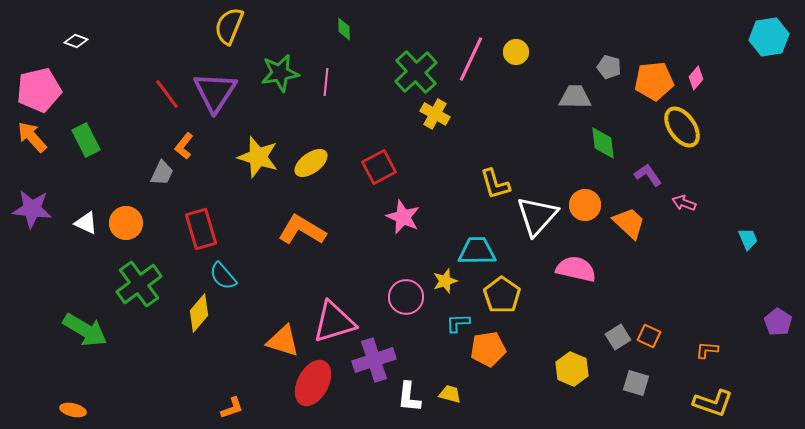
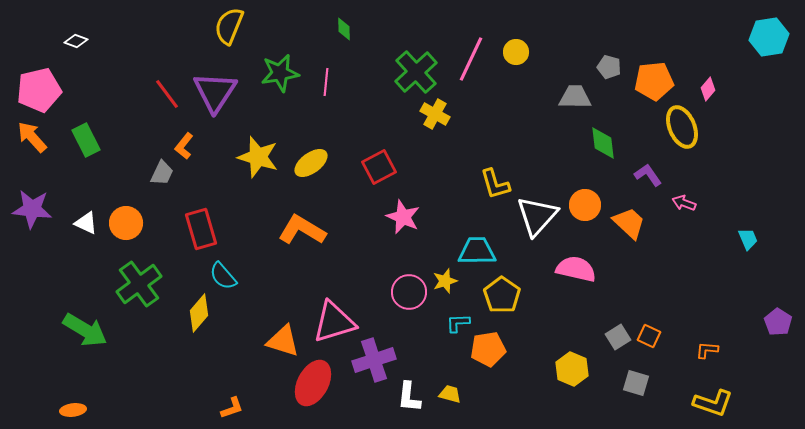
pink diamond at (696, 78): moved 12 px right, 11 px down
yellow ellipse at (682, 127): rotated 12 degrees clockwise
pink circle at (406, 297): moved 3 px right, 5 px up
orange ellipse at (73, 410): rotated 20 degrees counterclockwise
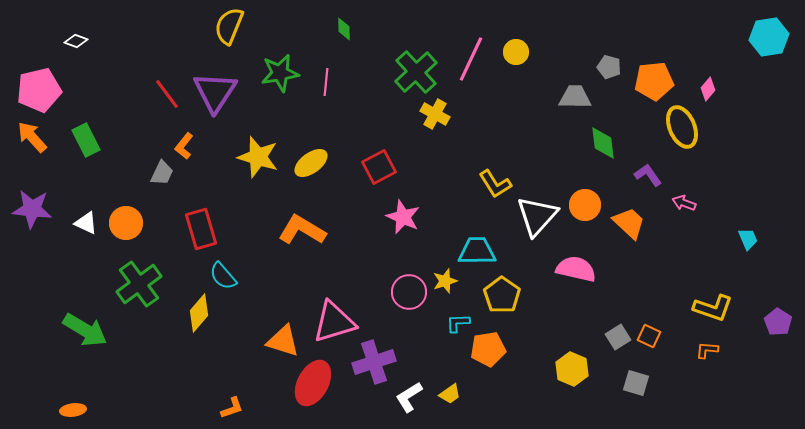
yellow L-shape at (495, 184): rotated 16 degrees counterclockwise
purple cross at (374, 360): moved 2 px down
yellow trapezoid at (450, 394): rotated 130 degrees clockwise
white L-shape at (409, 397): rotated 52 degrees clockwise
yellow L-shape at (713, 403): moved 95 px up
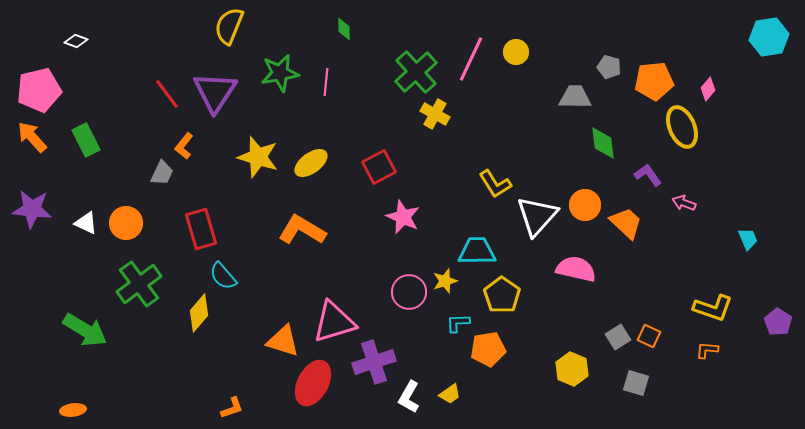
orange trapezoid at (629, 223): moved 3 px left
white L-shape at (409, 397): rotated 28 degrees counterclockwise
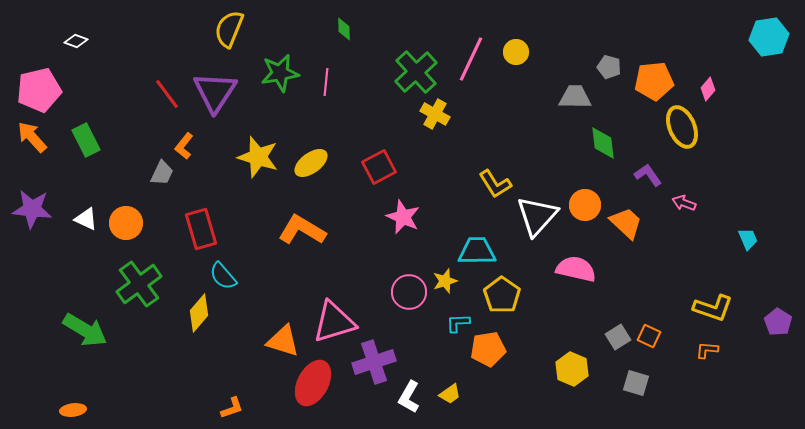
yellow semicircle at (229, 26): moved 3 px down
white triangle at (86, 223): moved 4 px up
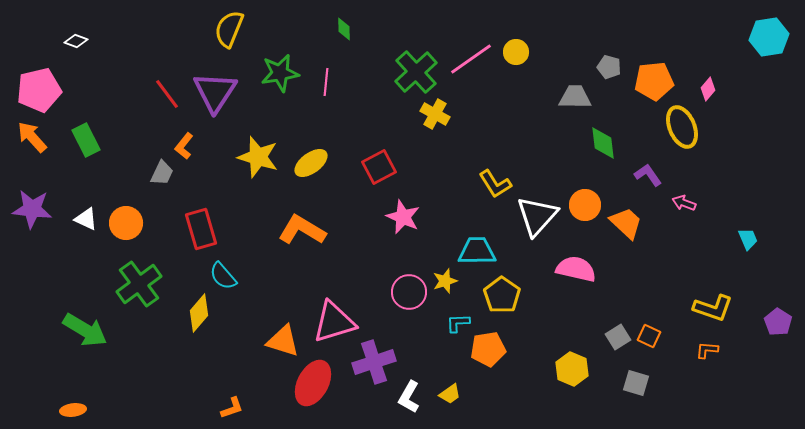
pink line at (471, 59): rotated 30 degrees clockwise
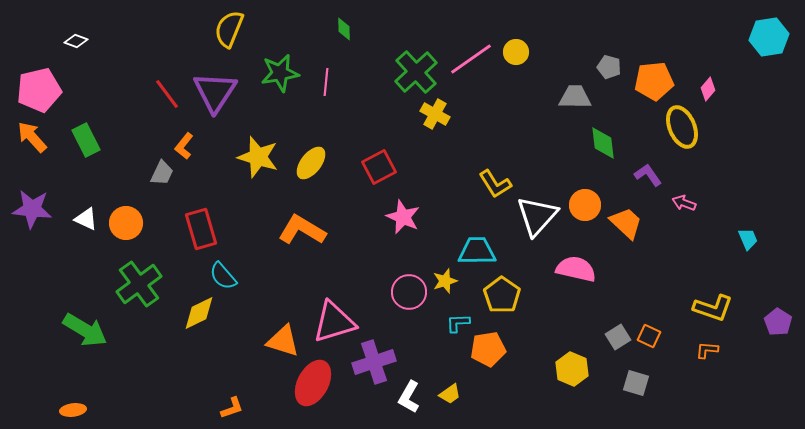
yellow ellipse at (311, 163): rotated 16 degrees counterclockwise
yellow diamond at (199, 313): rotated 24 degrees clockwise
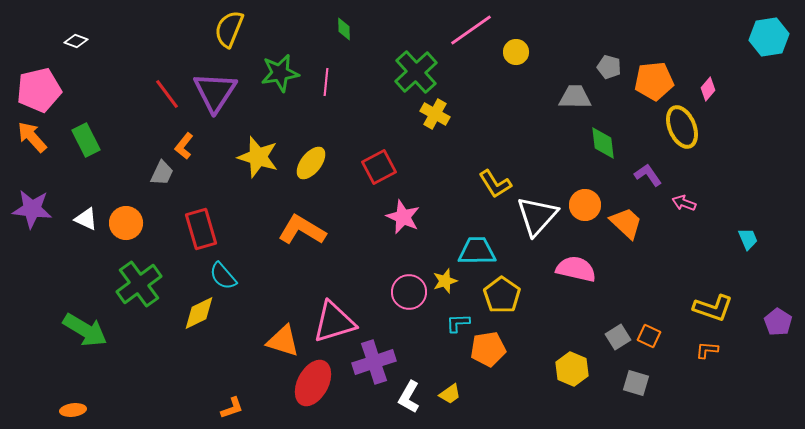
pink line at (471, 59): moved 29 px up
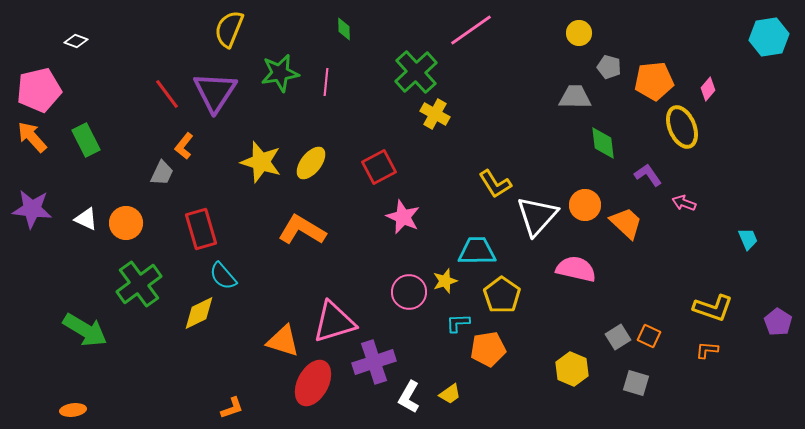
yellow circle at (516, 52): moved 63 px right, 19 px up
yellow star at (258, 157): moved 3 px right, 5 px down
